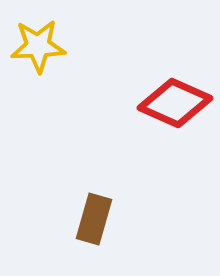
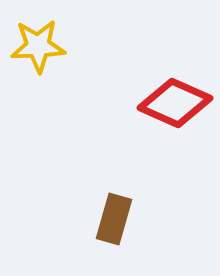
brown rectangle: moved 20 px right
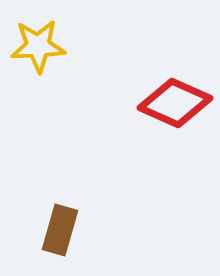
brown rectangle: moved 54 px left, 11 px down
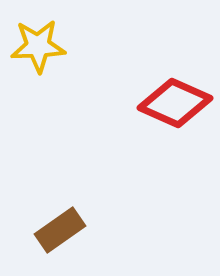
brown rectangle: rotated 39 degrees clockwise
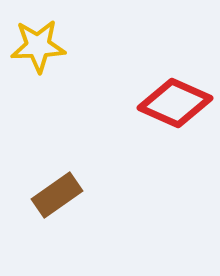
brown rectangle: moved 3 px left, 35 px up
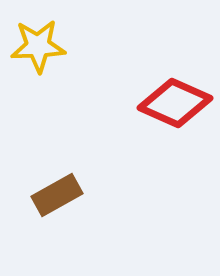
brown rectangle: rotated 6 degrees clockwise
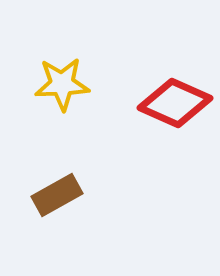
yellow star: moved 24 px right, 38 px down
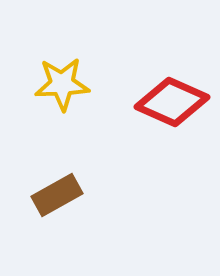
red diamond: moved 3 px left, 1 px up
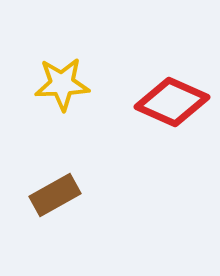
brown rectangle: moved 2 px left
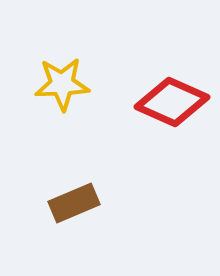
brown rectangle: moved 19 px right, 8 px down; rotated 6 degrees clockwise
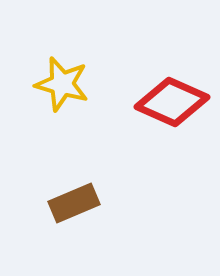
yellow star: rotated 18 degrees clockwise
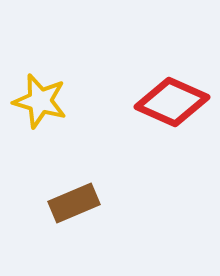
yellow star: moved 22 px left, 17 px down
